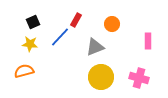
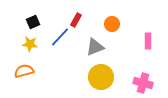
pink cross: moved 4 px right, 5 px down
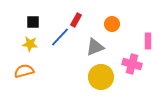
black square: rotated 24 degrees clockwise
pink cross: moved 11 px left, 19 px up
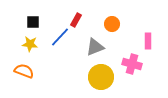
orange semicircle: rotated 36 degrees clockwise
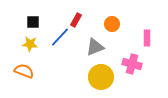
pink rectangle: moved 1 px left, 3 px up
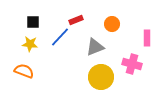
red rectangle: rotated 40 degrees clockwise
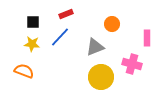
red rectangle: moved 10 px left, 6 px up
yellow star: moved 2 px right
